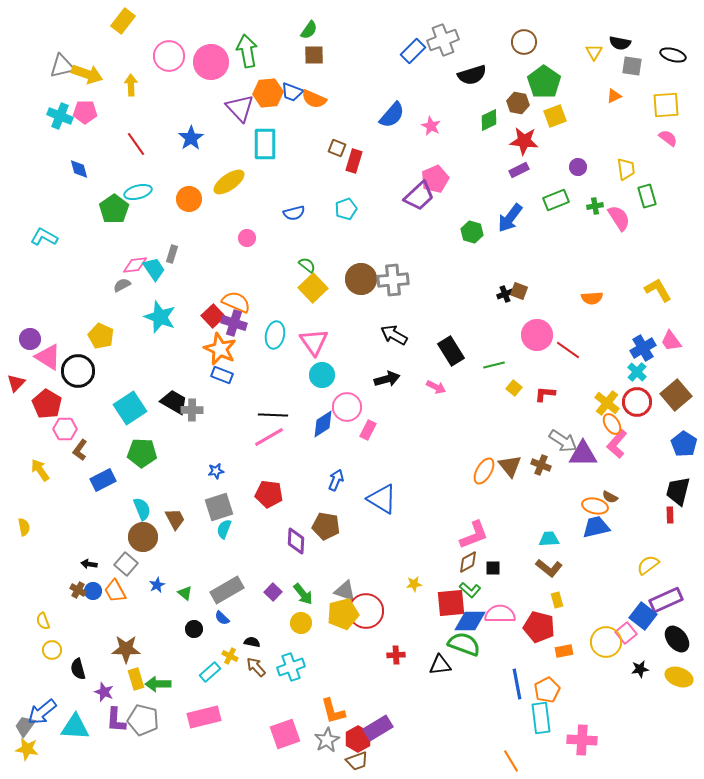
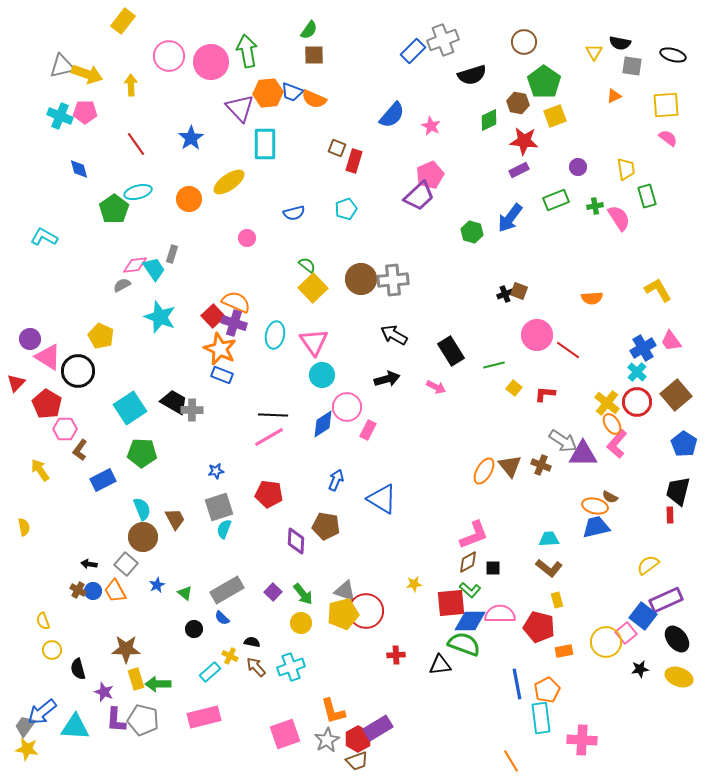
pink pentagon at (435, 179): moved 5 px left, 4 px up
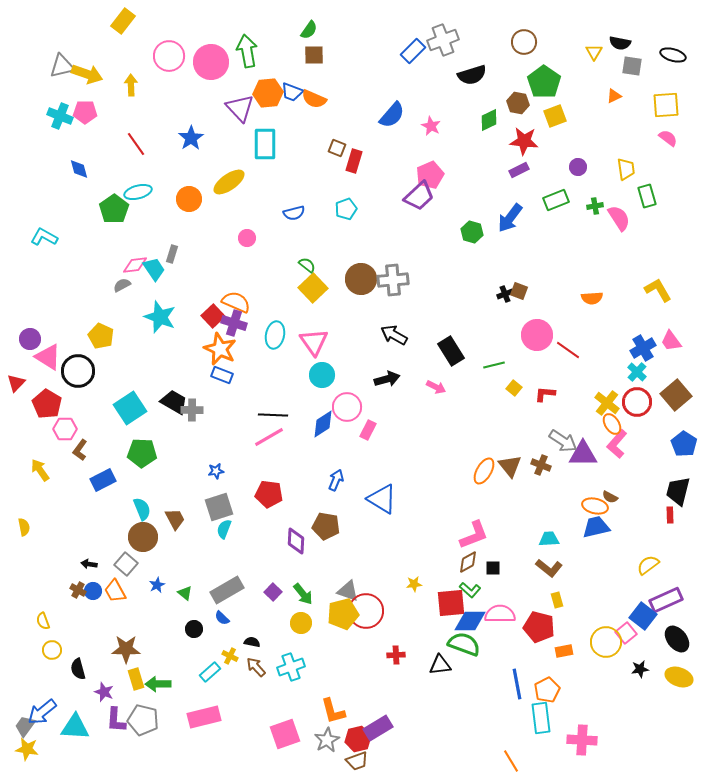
gray triangle at (345, 591): moved 3 px right
red hexagon at (358, 739): rotated 15 degrees clockwise
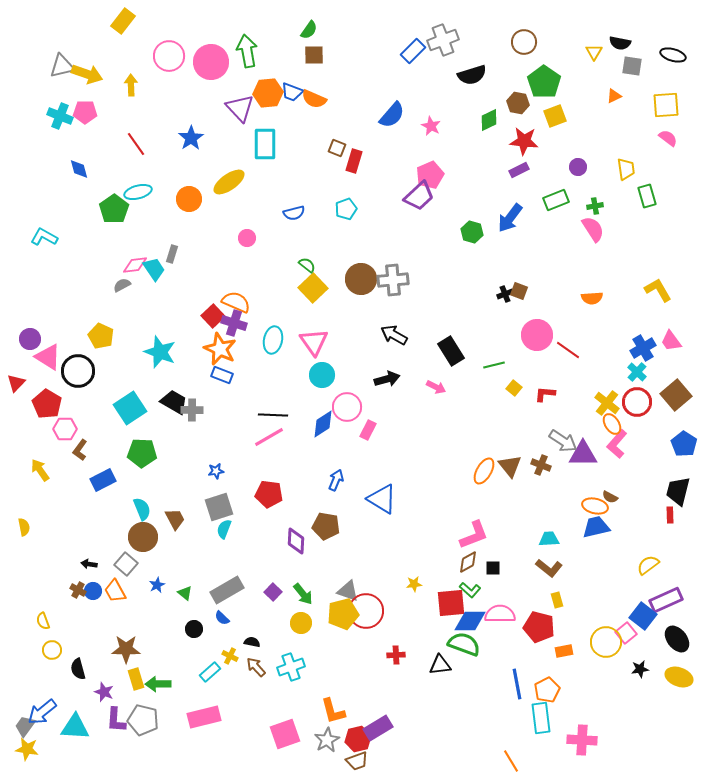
pink semicircle at (619, 218): moved 26 px left, 11 px down
cyan star at (160, 317): moved 35 px down
cyan ellipse at (275, 335): moved 2 px left, 5 px down
